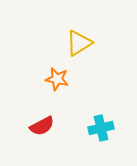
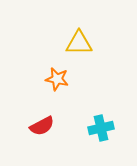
yellow triangle: rotated 32 degrees clockwise
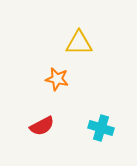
cyan cross: rotated 30 degrees clockwise
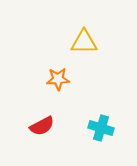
yellow triangle: moved 5 px right, 1 px up
orange star: moved 1 px right; rotated 15 degrees counterclockwise
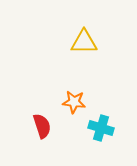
orange star: moved 16 px right, 23 px down; rotated 10 degrees clockwise
red semicircle: rotated 80 degrees counterclockwise
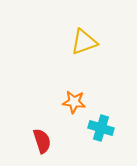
yellow triangle: rotated 20 degrees counterclockwise
red semicircle: moved 15 px down
